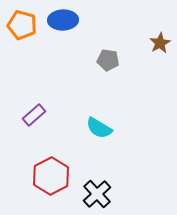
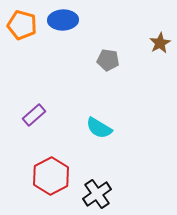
black cross: rotated 8 degrees clockwise
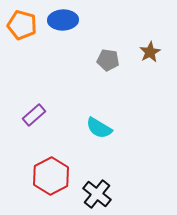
brown star: moved 10 px left, 9 px down
black cross: rotated 16 degrees counterclockwise
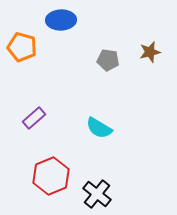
blue ellipse: moved 2 px left
orange pentagon: moved 22 px down
brown star: rotated 15 degrees clockwise
purple rectangle: moved 3 px down
red hexagon: rotated 6 degrees clockwise
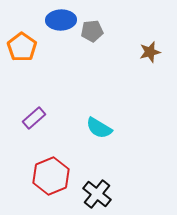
orange pentagon: rotated 20 degrees clockwise
gray pentagon: moved 16 px left, 29 px up; rotated 15 degrees counterclockwise
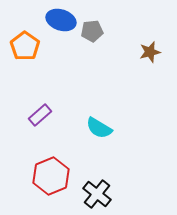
blue ellipse: rotated 20 degrees clockwise
orange pentagon: moved 3 px right, 1 px up
purple rectangle: moved 6 px right, 3 px up
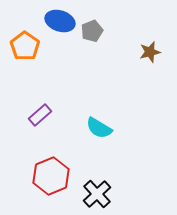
blue ellipse: moved 1 px left, 1 px down
gray pentagon: rotated 15 degrees counterclockwise
black cross: rotated 8 degrees clockwise
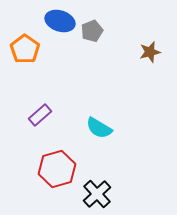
orange pentagon: moved 3 px down
red hexagon: moved 6 px right, 7 px up; rotated 6 degrees clockwise
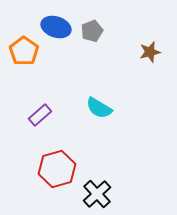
blue ellipse: moved 4 px left, 6 px down
orange pentagon: moved 1 px left, 2 px down
cyan semicircle: moved 20 px up
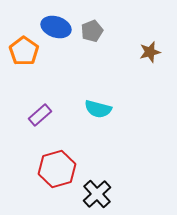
cyan semicircle: moved 1 px left, 1 px down; rotated 16 degrees counterclockwise
